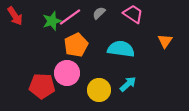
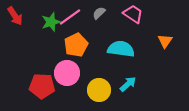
green star: moved 1 px left, 1 px down
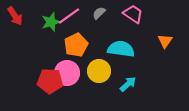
pink line: moved 1 px left, 1 px up
red pentagon: moved 8 px right, 5 px up
yellow circle: moved 19 px up
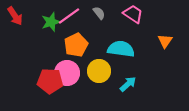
gray semicircle: rotated 96 degrees clockwise
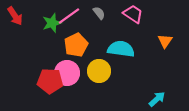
green star: moved 1 px right, 1 px down
cyan arrow: moved 29 px right, 15 px down
